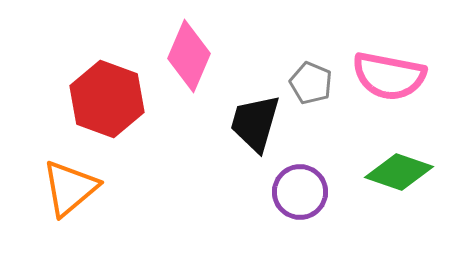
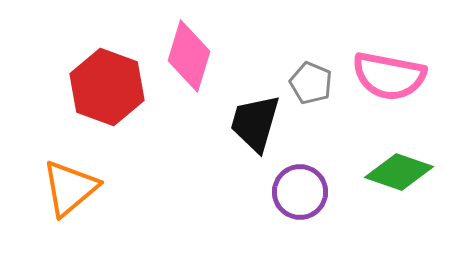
pink diamond: rotated 6 degrees counterclockwise
red hexagon: moved 12 px up
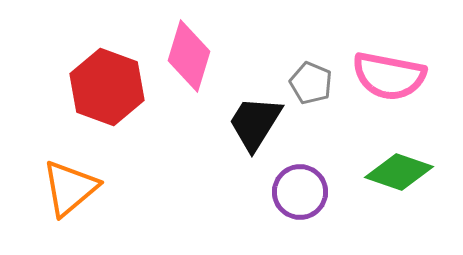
black trapezoid: rotated 16 degrees clockwise
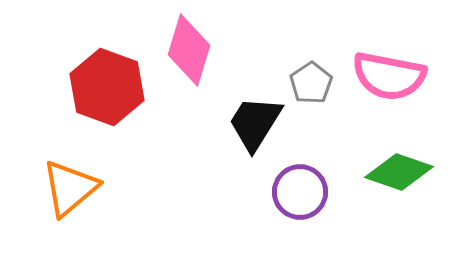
pink diamond: moved 6 px up
gray pentagon: rotated 15 degrees clockwise
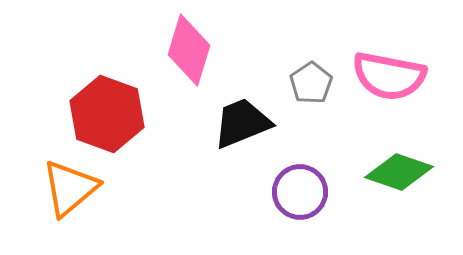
red hexagon: moved 27 px down
black trapezoid: moved 13 px left; rotated 36 degrees clockwise
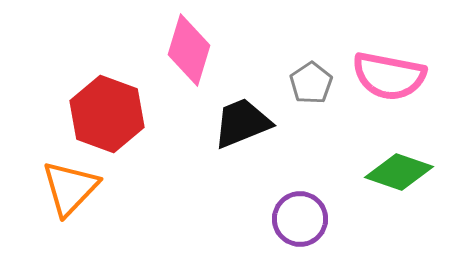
orange triangle: rotated 6 degrees counterclockwise
purple circle: moved 27 px down
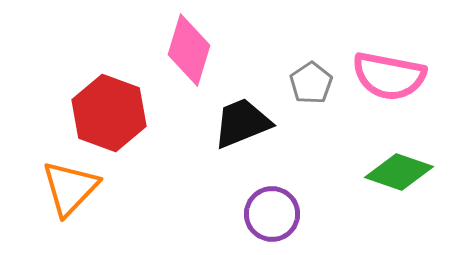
red hexagon: moved 2 px right, 1 px up
purple circle: moved 28 px left, 5 px up
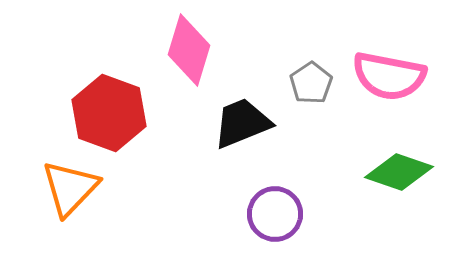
purple circle: moved 3 px right
